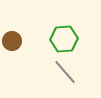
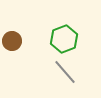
green hexagon: rotated 16 degrees counterclockwise
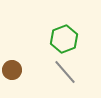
brown circle: moved 29 px down
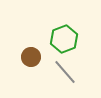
brown circle: moved 19 px right, 13 px up
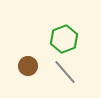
brown circle: moved 3 px left, 9 px down
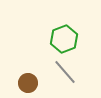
brown circle: moved 17 px down
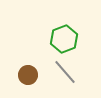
brown circle: moved 8 px up
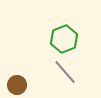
brown circle: moved 11 px left, 10 px down
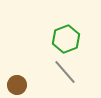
green hexagon: moved 2 px right
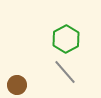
green hexagon: rotated 8 degrees counterclockwise
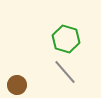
green hexagon: rotated 16 degrees counterclockwise
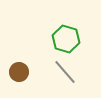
brown circle: moved 2 px right, 13 px up
